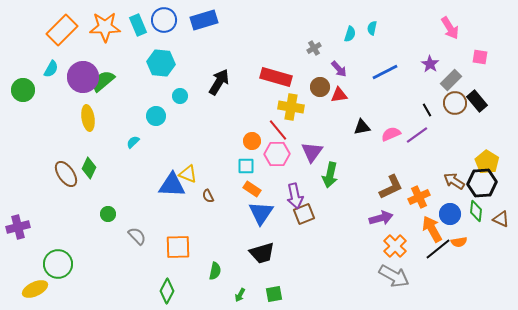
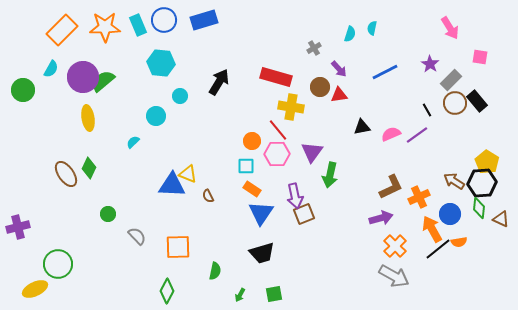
green diamond at (476, 211): moved 3 px right, 3 px up
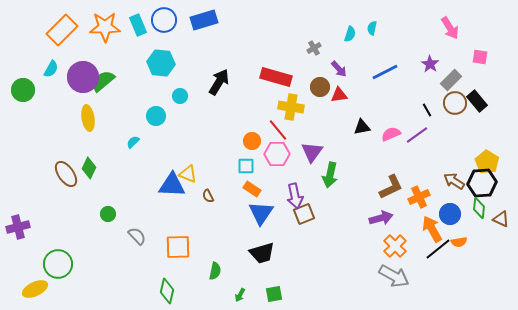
green diamond at (167, 291): rotated 15 degrees counterclockwise
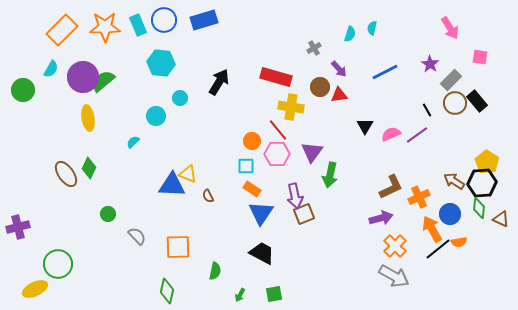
cyan circle at (180, 96): moved 2 px down
black triangle at (362, 127): moved 3 px right, 1 px up; rotated 48 degrees counterclockwise
black trapezoid at (262, 253): rotated 136 degrees counterclockwise
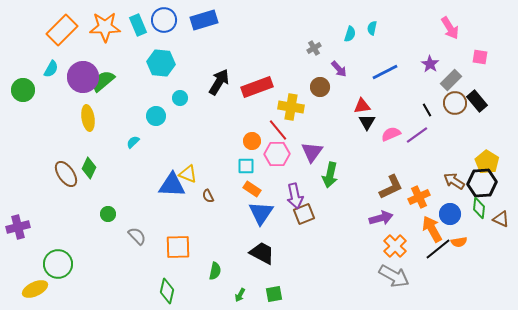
red rectangle at (276, 77): moved 19 px left, 10 px down; rotated 36 degrees counterclockwise
red triangle at (339, 95): moved 23 px right, 11 px down
black triangle at (365, 126): moved 2 px right, 4 px up
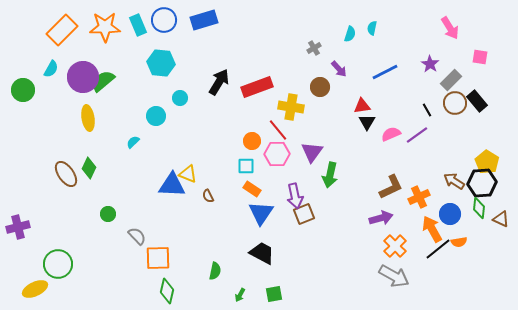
orange square at (178, 247): moved 20 px left, 11 px down
